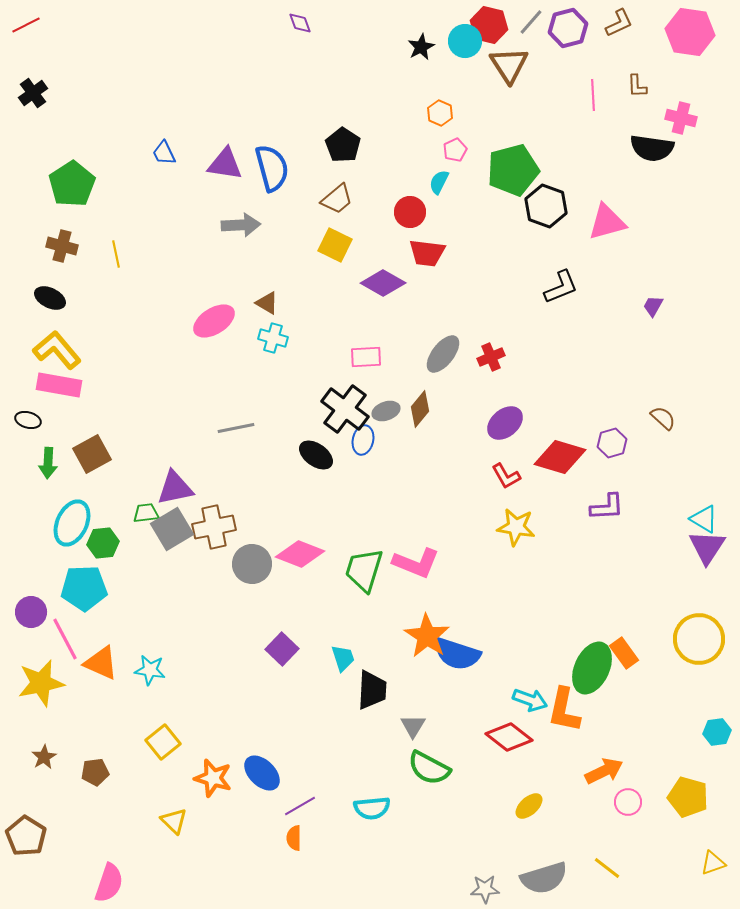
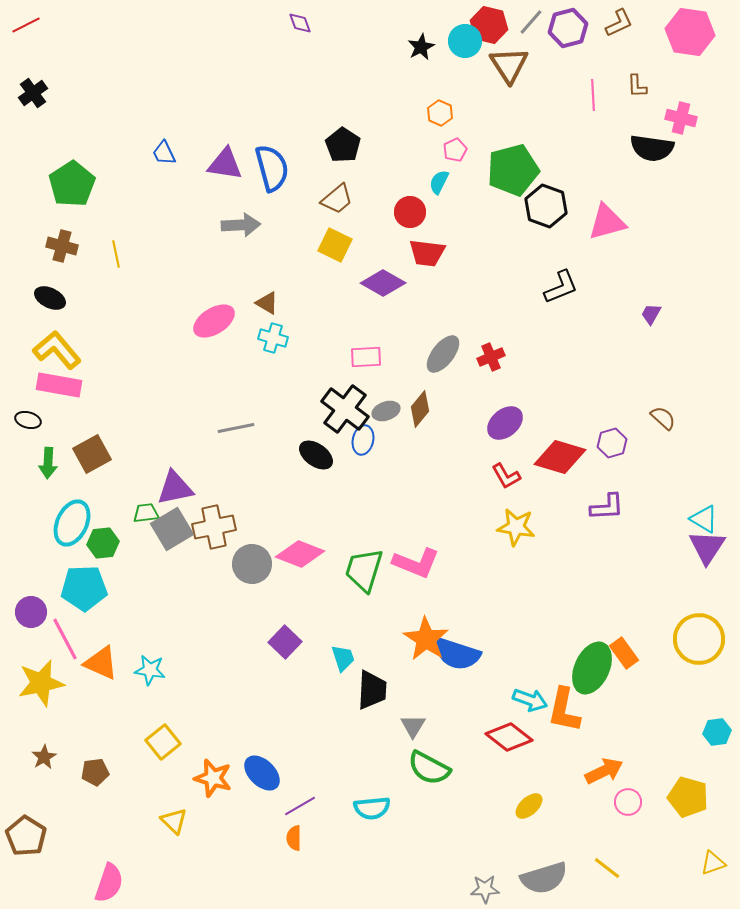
purple trapezoid at (653, 306): moved 2 px left, 8 px down
orange star at (427, 636): moved 1 px left, 3 px down
purple square at (282, 649): moved 3 px right, 7 px up
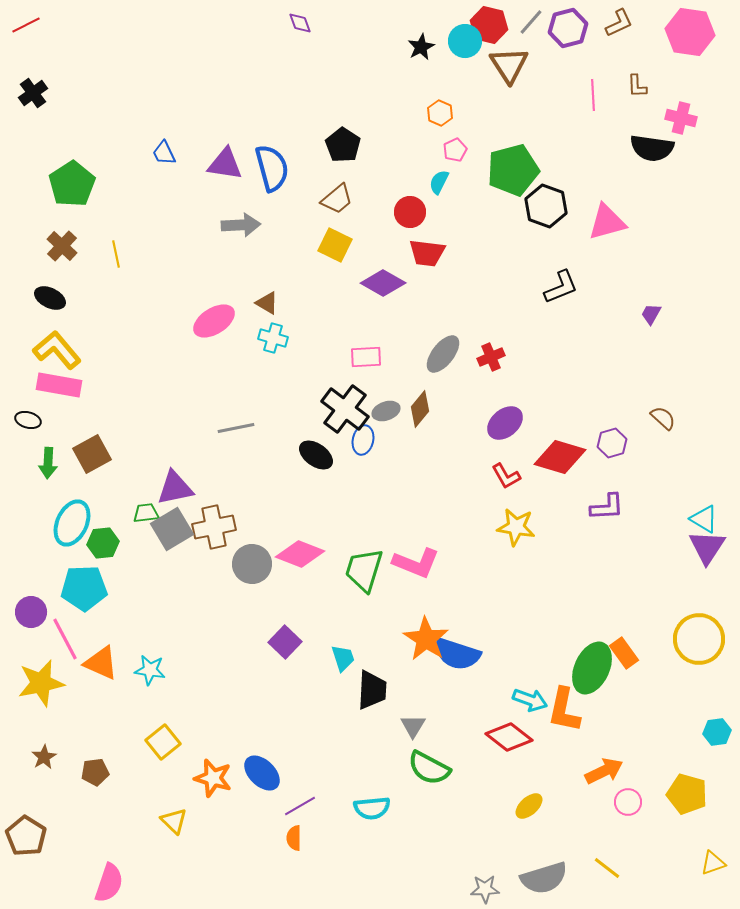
brown cross at (62, 246): rotated 28 degrees clockwise
yellow pentagon at (688, 797): moved 1 px left, 3 px up
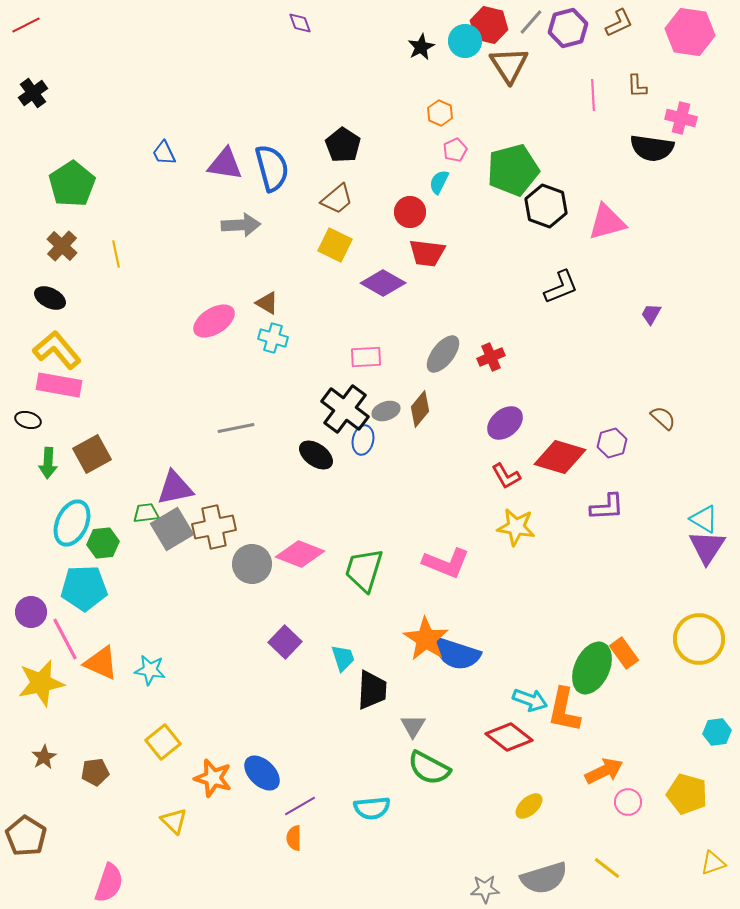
pink L-shape at (416, 563): moved 30 px right
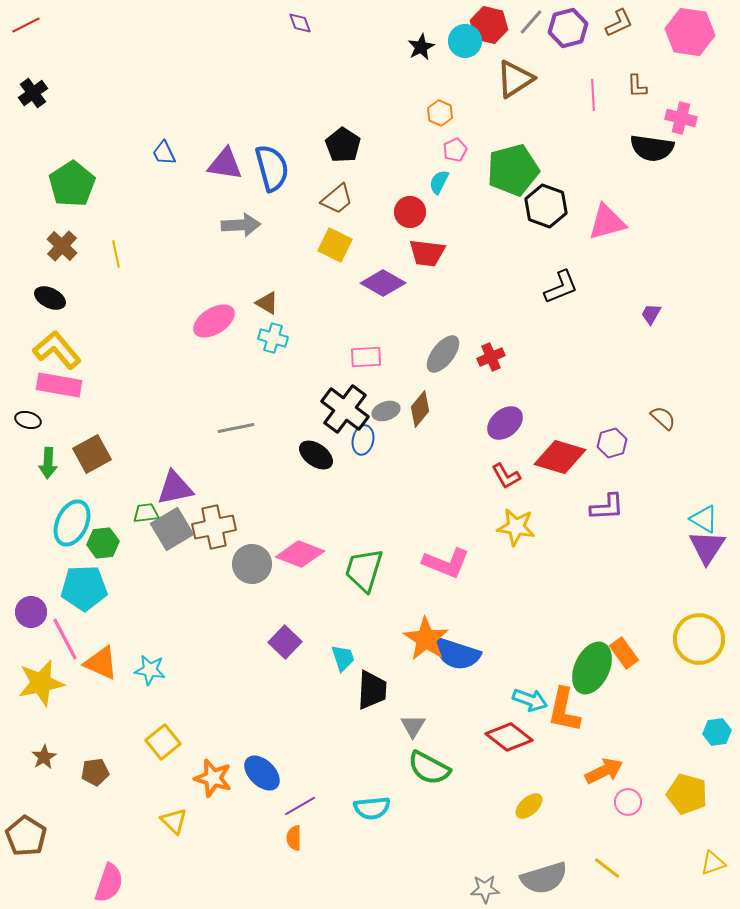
brown triangle at (509, 65): moved 6 px right, 14 px down; rotated 30 degrees clockwise
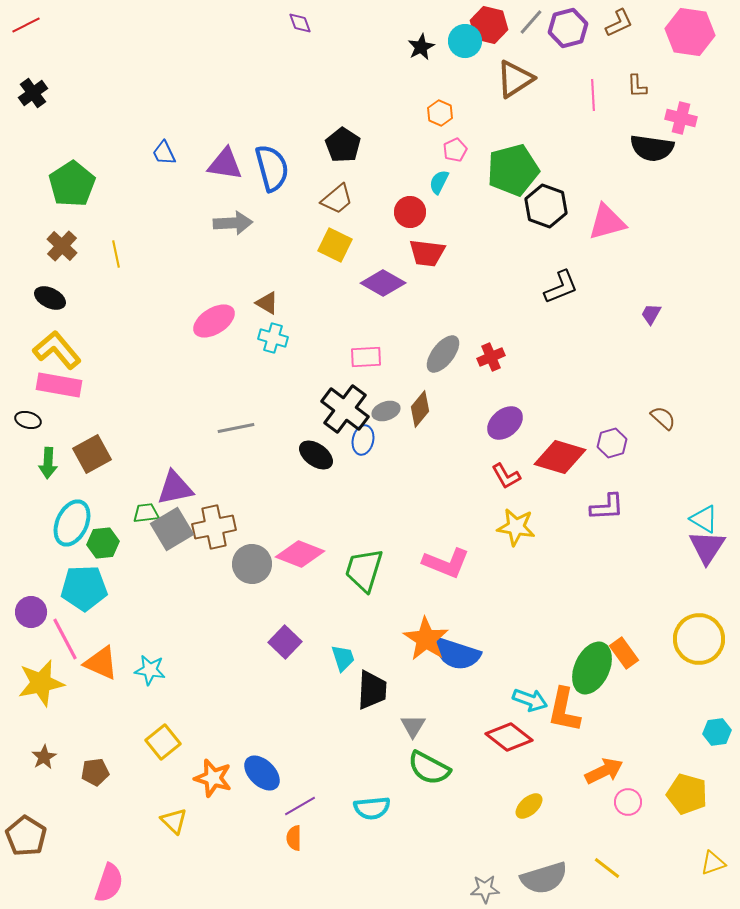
gray arrow at (241, 225): moved 8 px left, 2 px up
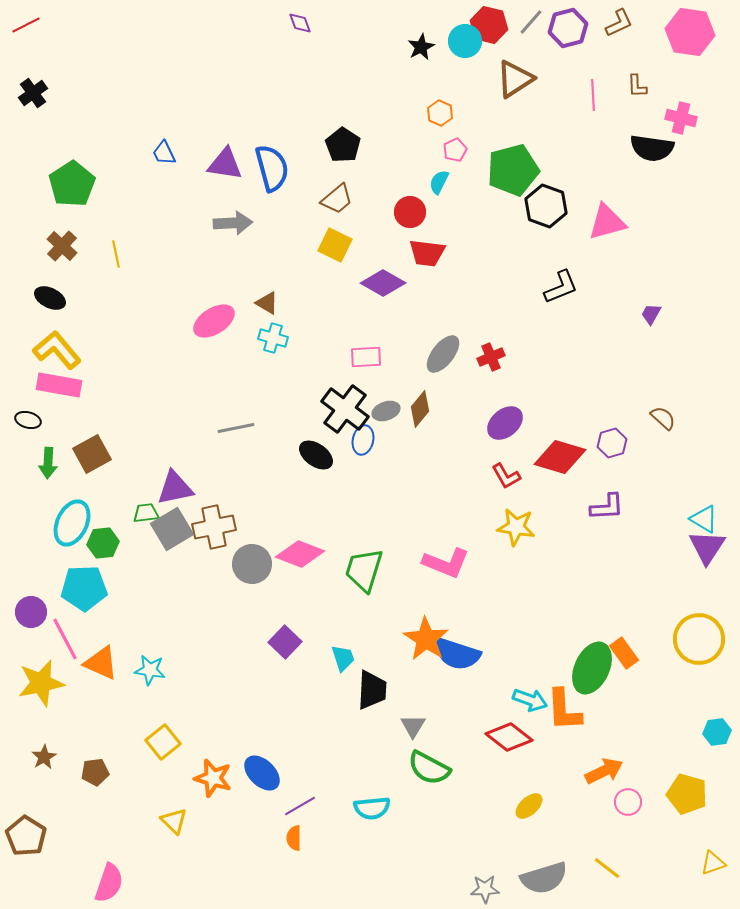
orange L-shape at (564, 710): rotated 15 degrees counterclockwise
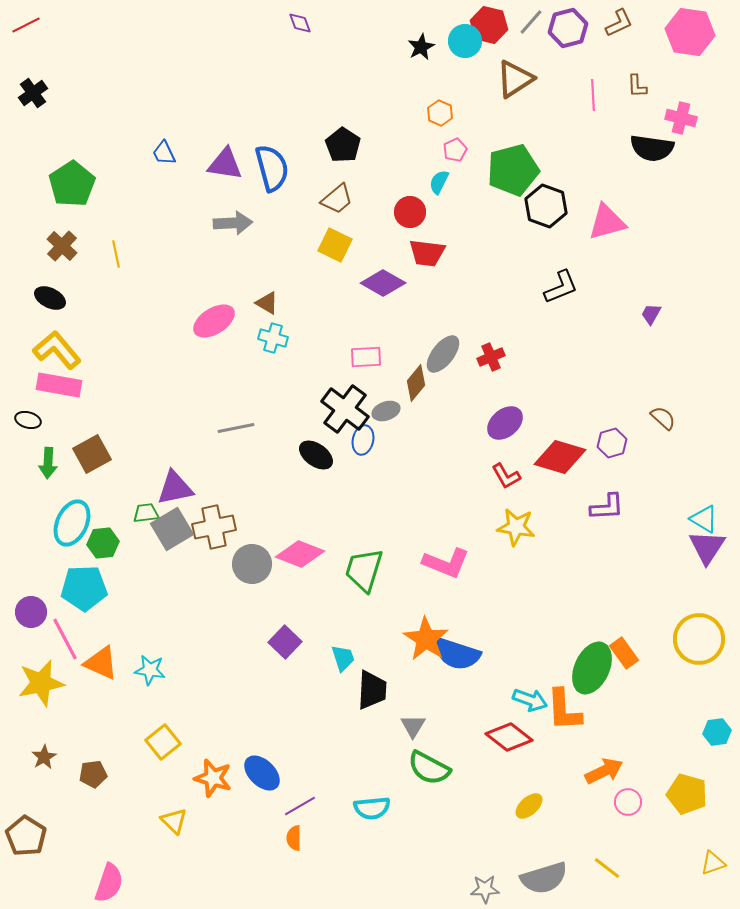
brown diamond at (420, 409): moved 4 px left, 26 px up
brown pentagon at (95, 772): moved 2 px left, 2 px down
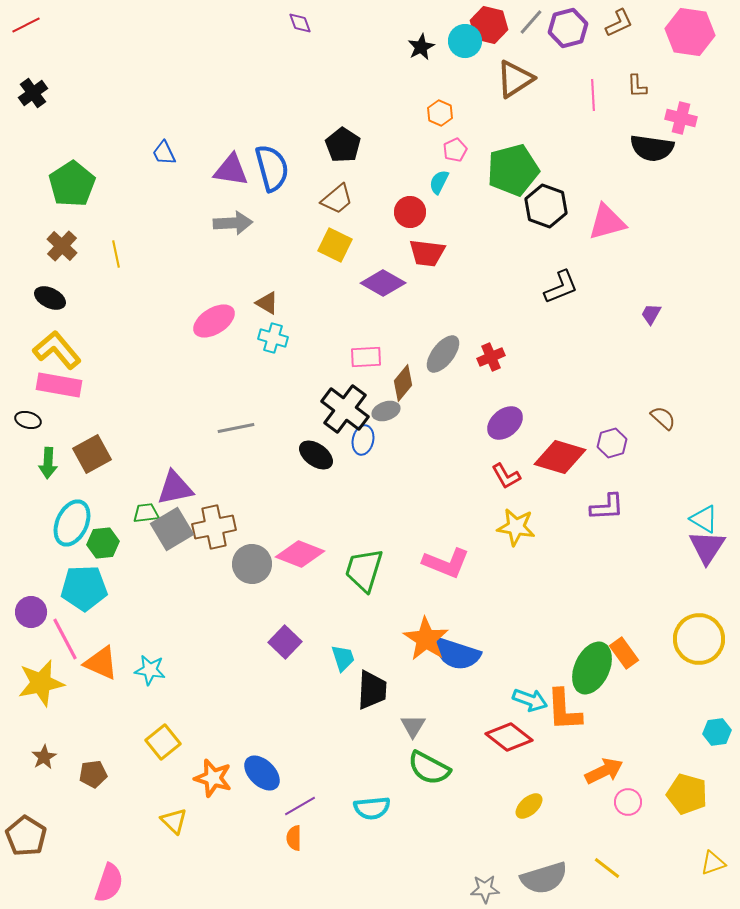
purple triangle at (225, 164): moved 6 px right, 6 px down
brown diamond at (416, 383): moved 13 px left
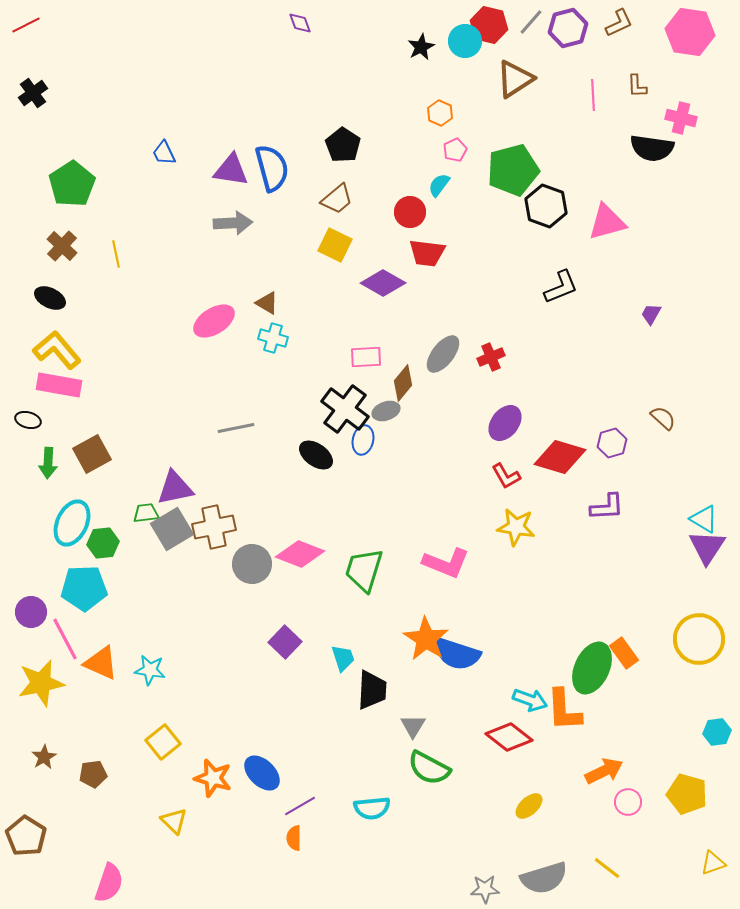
cyan semicircle at (439, 182): moved 3 px down; rotated 10 degrees clockwise
purple ellipse at (505, 423): rotated 12 degrees counterclockwise
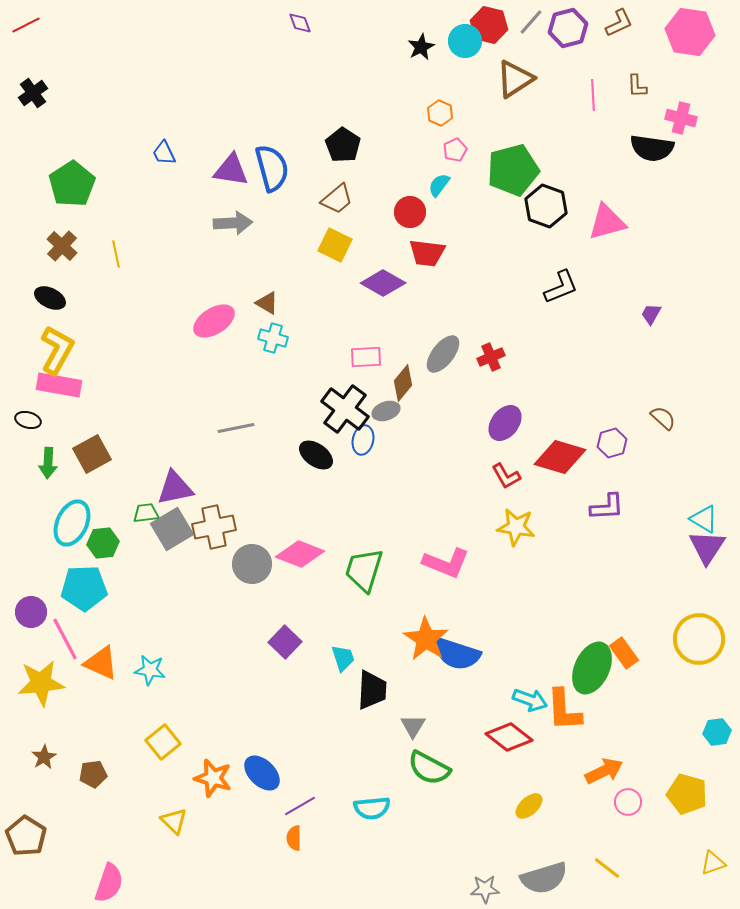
yellow L-shape at (57, 350): rotated 69 degrees clockwise
yellow star at (41, 683): rotated 6 degrees clockwise
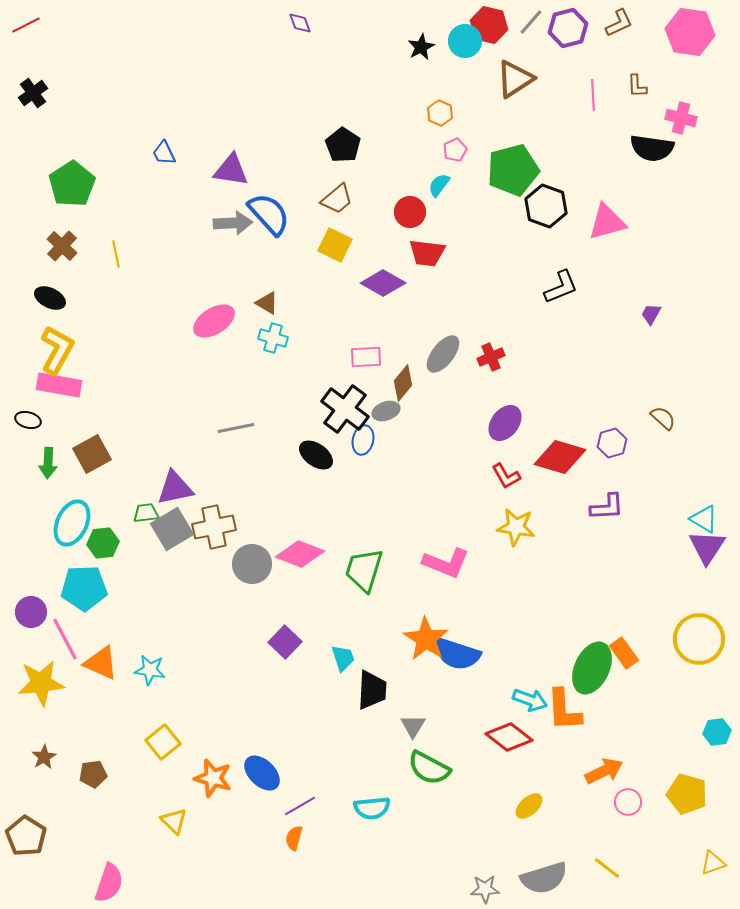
blue semicircle at (272, 168): moved 3 px left, 46 px down; rotated 27 degrees counterclockwise
orange semicircle at (294, 838): rotated 15 degrees clockwise
